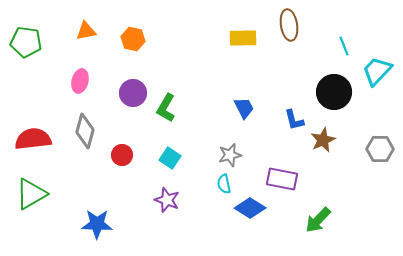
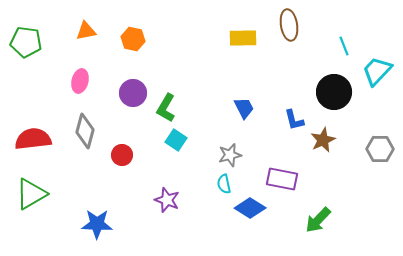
cyan square: moved 6 px right, 18 px up
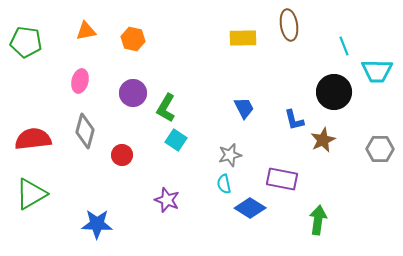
cyan trapezoid: rotated 132 degrees counterclockwise
green arrow: rotated 144 degrees clockwise
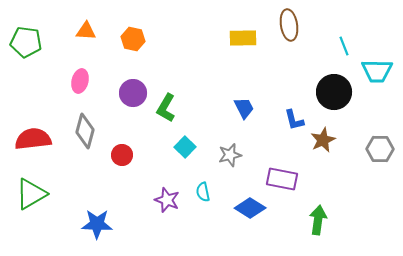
orange triangle: rotated 15 degrees clockwise
cyan square: moved 9 px right, 7 px down; rotated 10 degrees clockwise
cyan semicircle: moved 21 px left, 8 px down
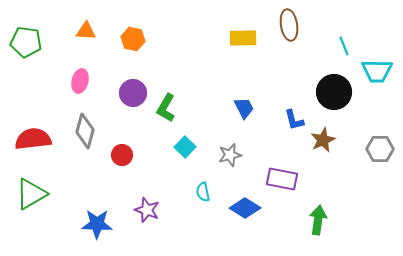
purple star: moved 20 px left, 10 px down
blue diamond: moved 5 px left
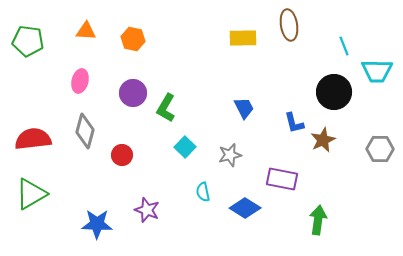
green pentagon: moved 2 px right, 1 px up
blue L-shape: moved 3 px down
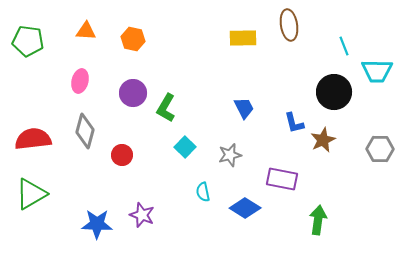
purple star: moved 5 px left, 5 px down
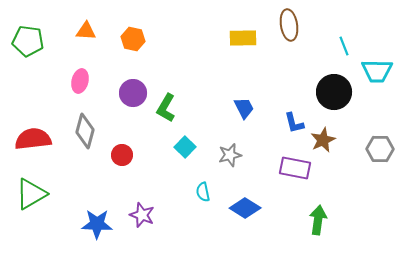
purple rectangle: moved 13 px right, 11 px up
